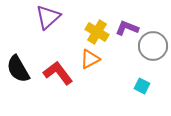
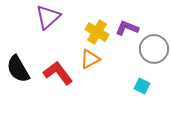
gray circle: moved 1 px right, 3 px down
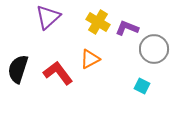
yellow cross: moved 1 px right, 10 px up
black semicircle: rotated 48 degrees clockwise
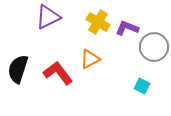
purple triangle: rotated 16 degrees clockwise
gray circle: moved 2 px up
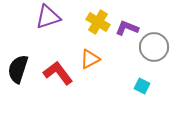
purple triangle: rotated 8 degrees clockwise
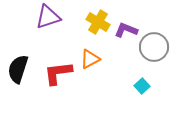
purple L-shape: moved 1 px left, 2 px down
red L-shape: rotated 60 degrees counterclockwise
cyan square: rotated 21 degrees clockwise
